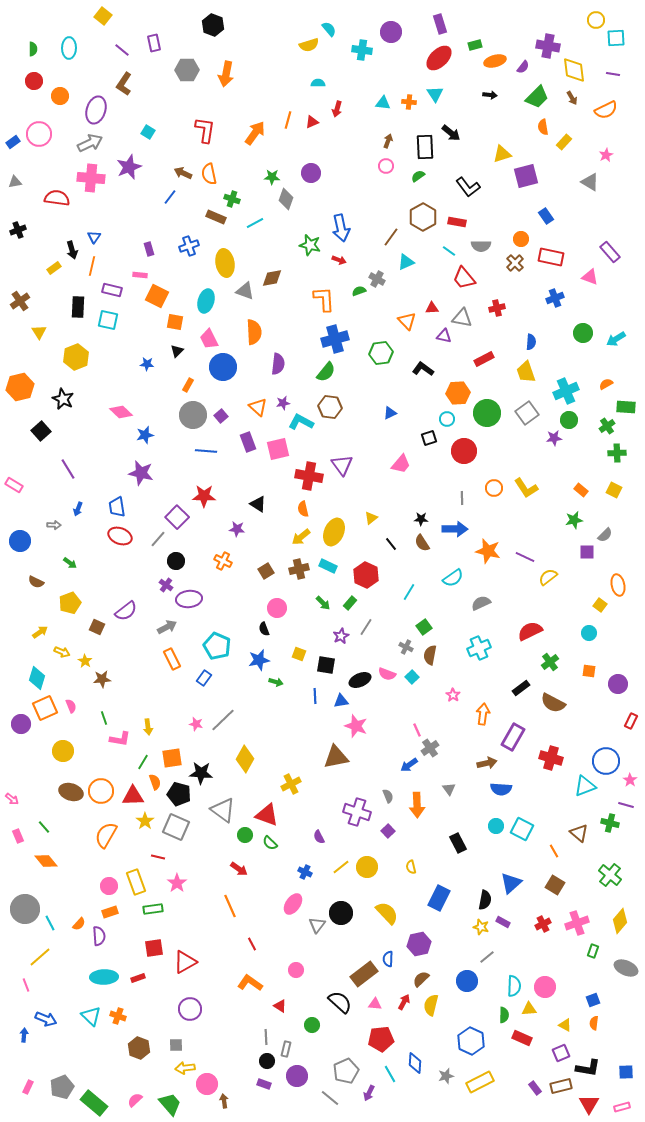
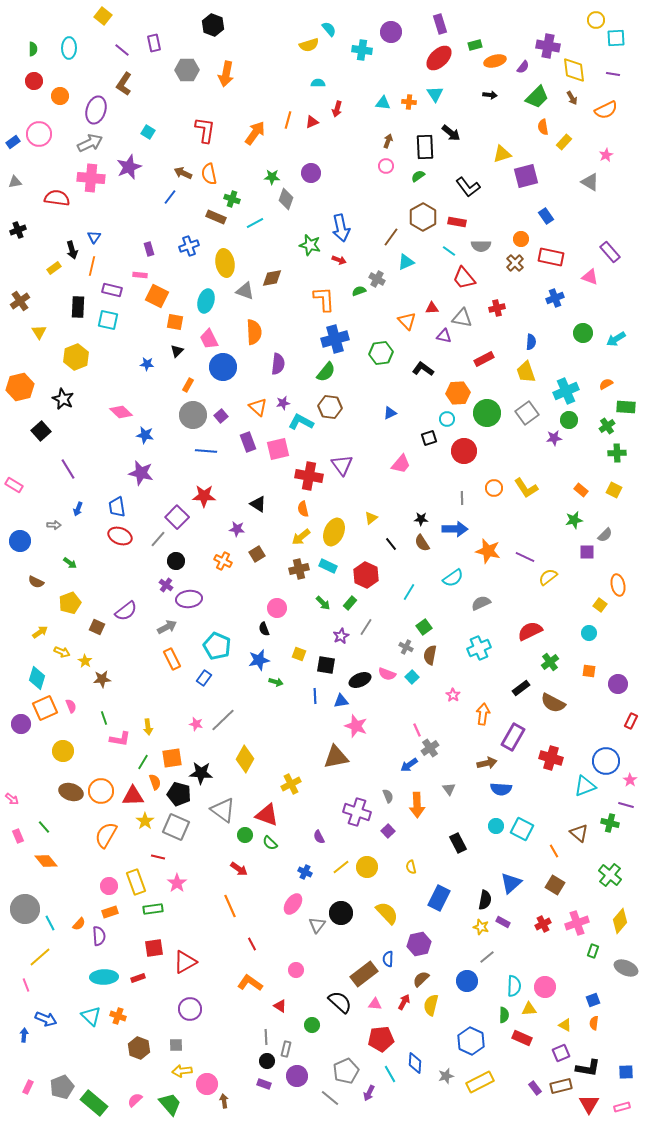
blue star at (145, 435): rotated 24 degrees clockwise
brown square at (266, 571): moved 9 px left, 17 px up
yellow arrow at (185, 1068): moved 3 px left, 3 px down
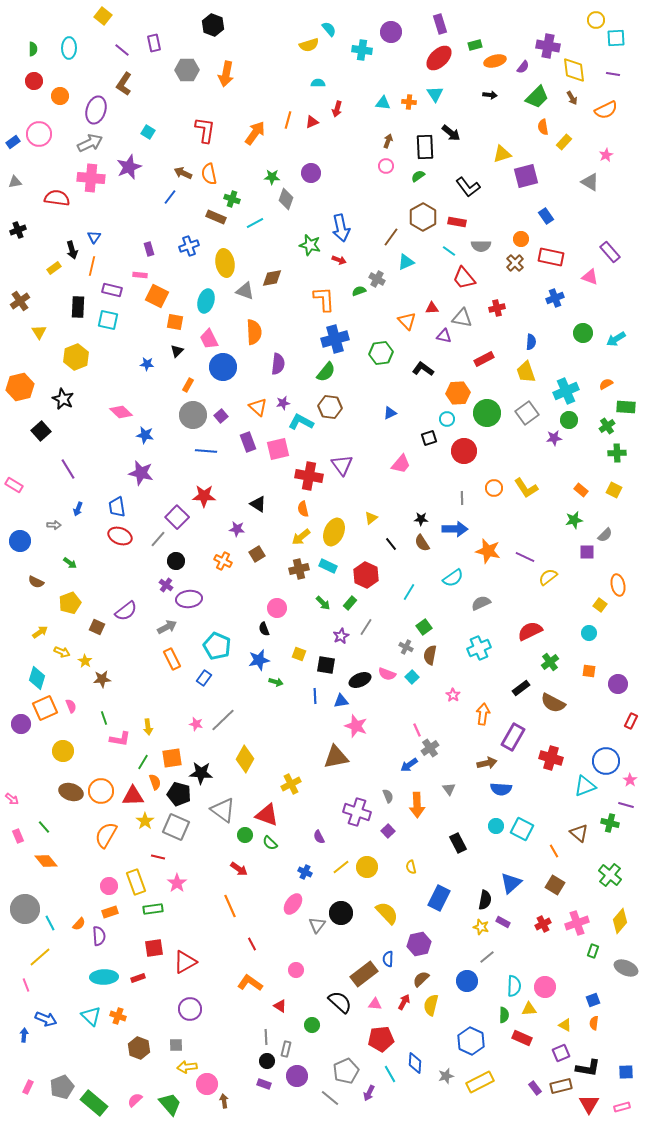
yellow arrow at (182, 1071): moved 5 px right, 4 px up
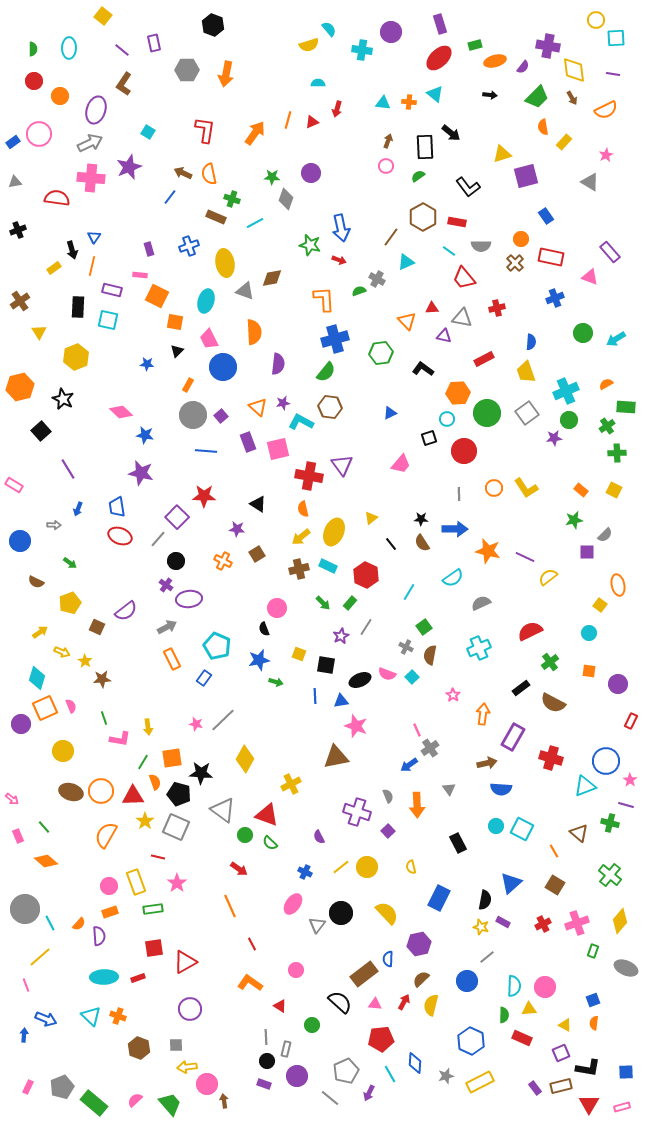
cyan triangle at (435, 94): rotated 18 degrees counterclockwise
gray line at (462, 498): moved 3 px left, 4 px up
orange diamond at (46, 861): rotated 10 degrees counterclockwise
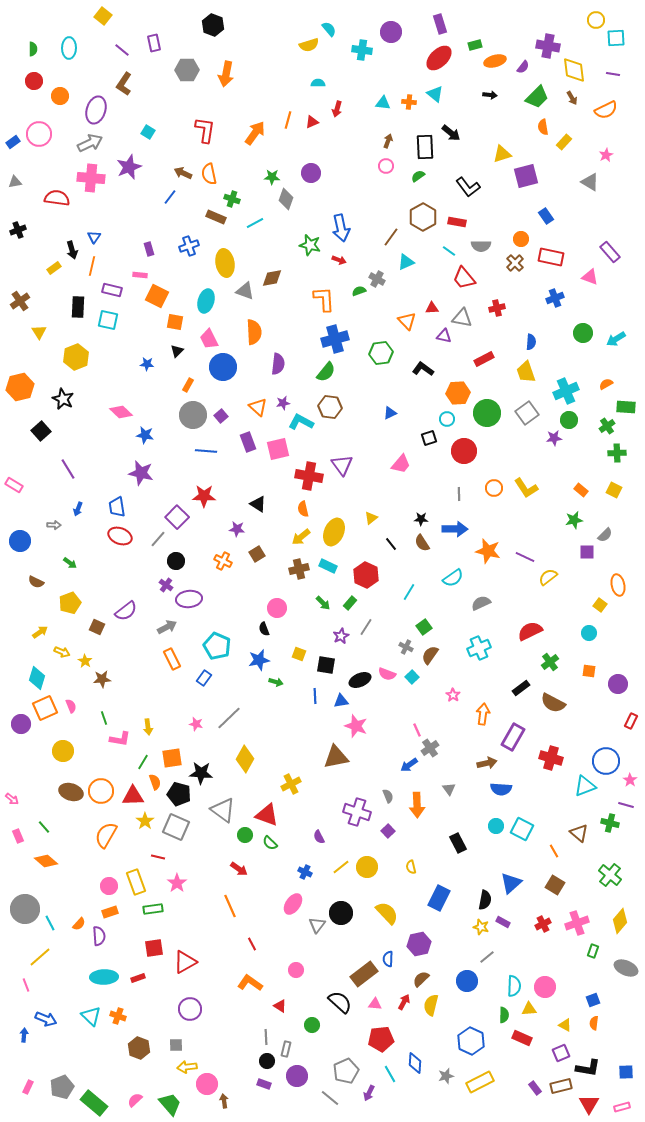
brown semicircle at (430, 655): rotated 24 degrees clockwise
gray line at (223, 720): moved 6 px right, 2 px up
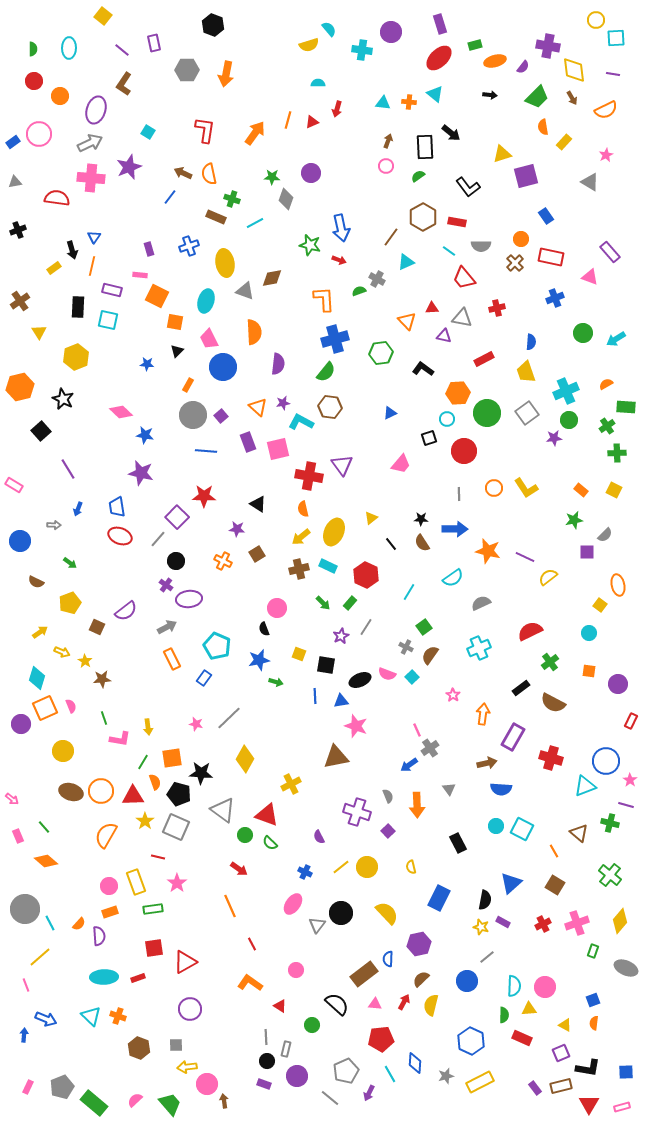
black semicircle at (340, 1002): moved 3 px left, 2 px down
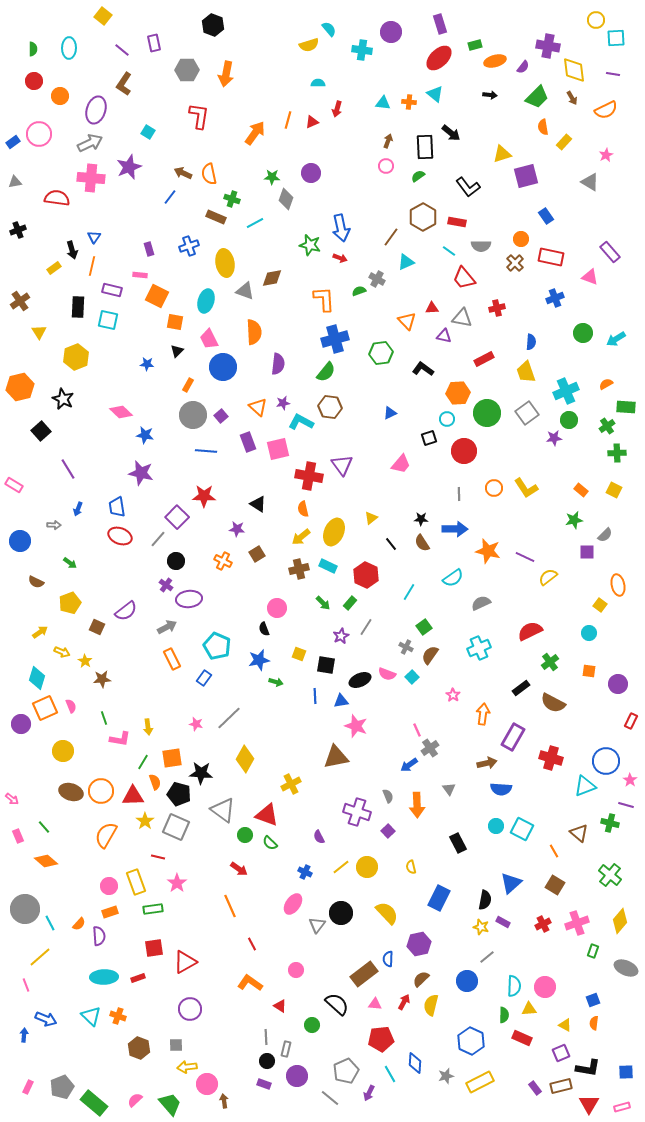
red L-shape at (205, 130): moved 6 px left, 14 px up
red arrow at (339, 260): moved 1 px right, 2 px up
